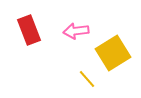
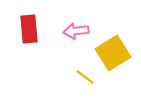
red rectangle: moved 1 px up; rotated 16 degrees clockwise
yellow line: moved 2 px left, 2 px up; rotated 12 degrees counterclockwise
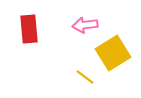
pink arrow: moved 9 px right, 6 px up
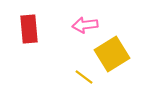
yellow square: moved 1 px left, 1 px down
yellow line: moved 1 px left
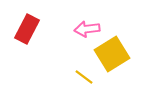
pink arrow: moved 2 px right, 4 px down
red rectangle: moved 2 px left; rotated 32 degrees clockwise
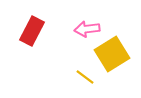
red rectangle: moved 5 px right, 2 px down
yellow line: moved 1 px right
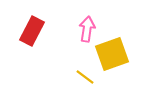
pink arrow: rotated 105 degrees clockwise
yellow square: rotated 12 degrees clockwise
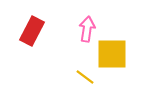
yellow square: rotated 20 degrees clockwise
